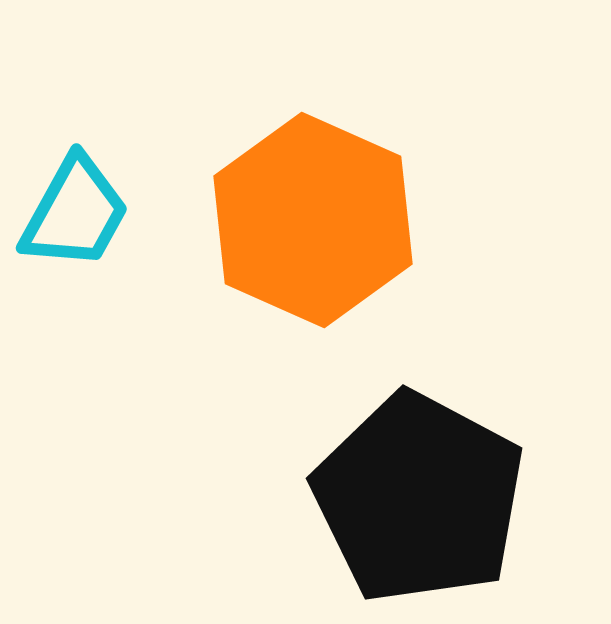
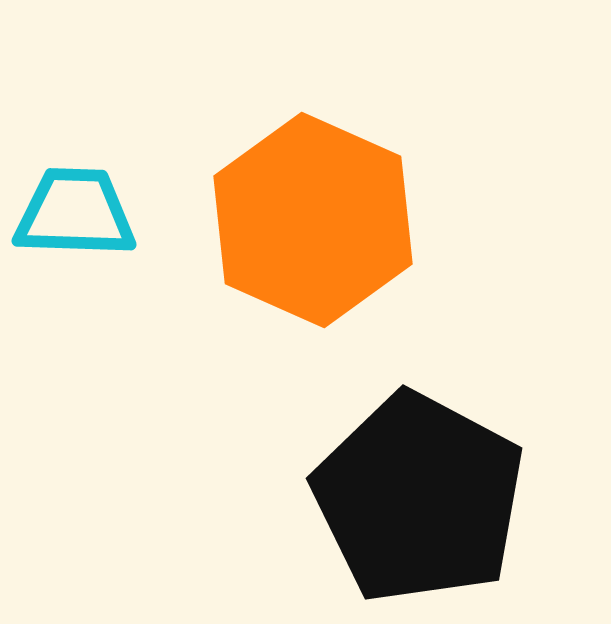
cyan trapezoid: rotated 117 degrees counterclockwise
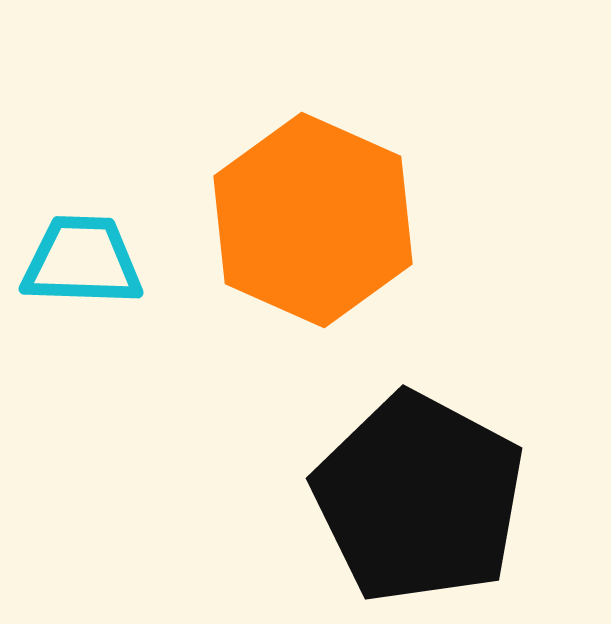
cyan trapezoid: moved 7 px right, 48 px down
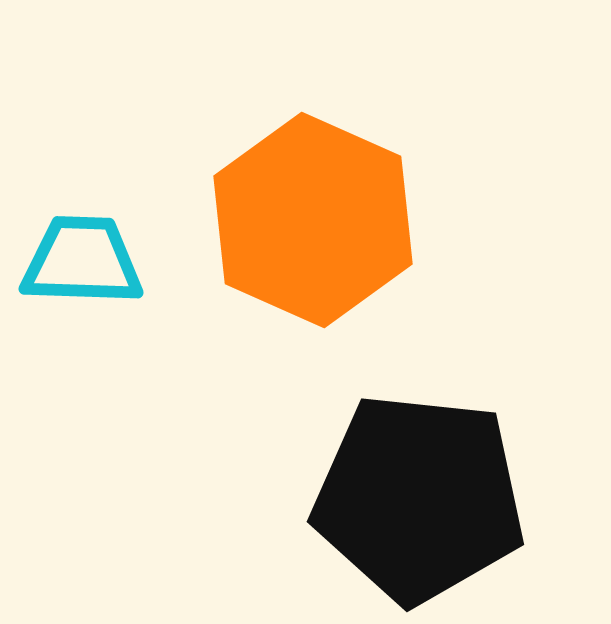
black pentagon: rotated 22 degrees counterclockwise
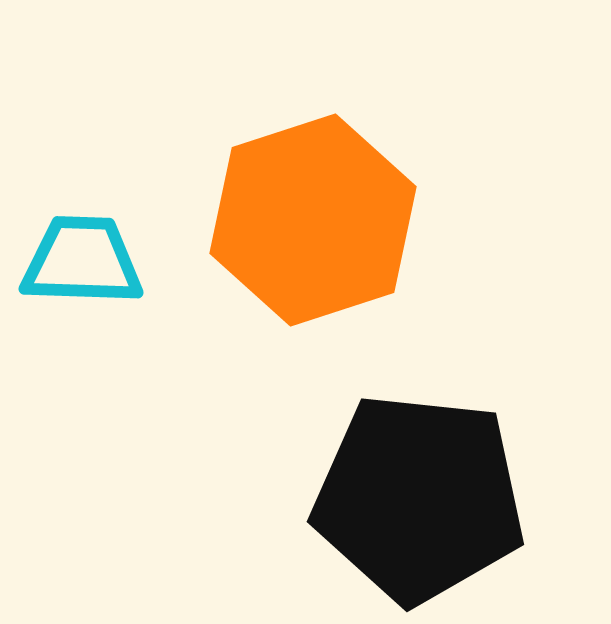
orange hexagon: rotated 18 degrees clockwise
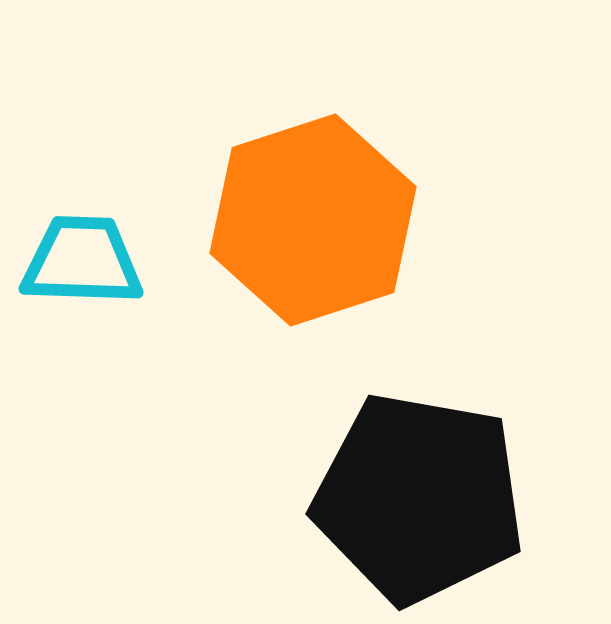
black pentagon: rotated 4 degrees clockwise
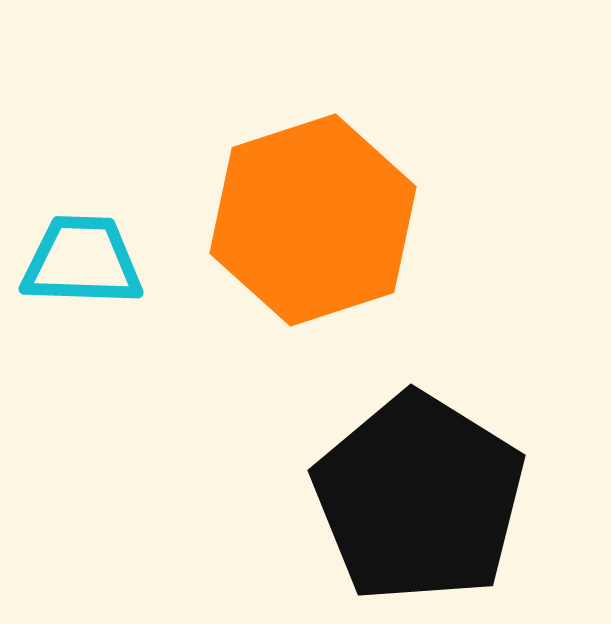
black pentagon: rotated 22 degrees clockwise
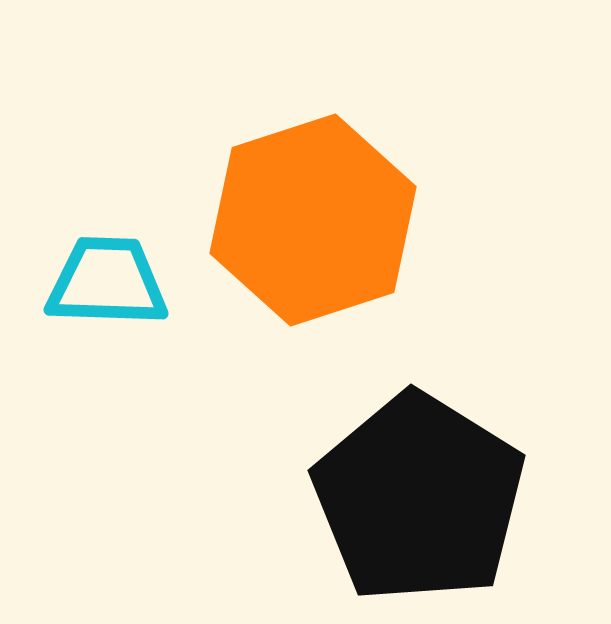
cyan trapezoid: moved 25 px right, 21 px down
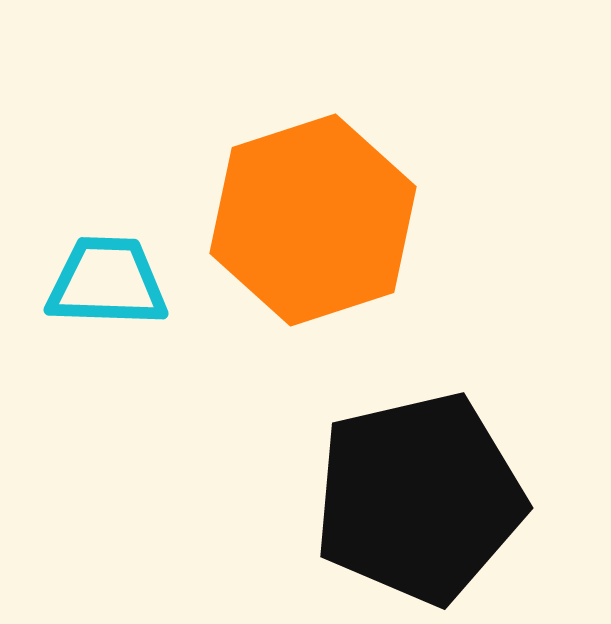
black pentagon: rotated 27 degrees clockwise
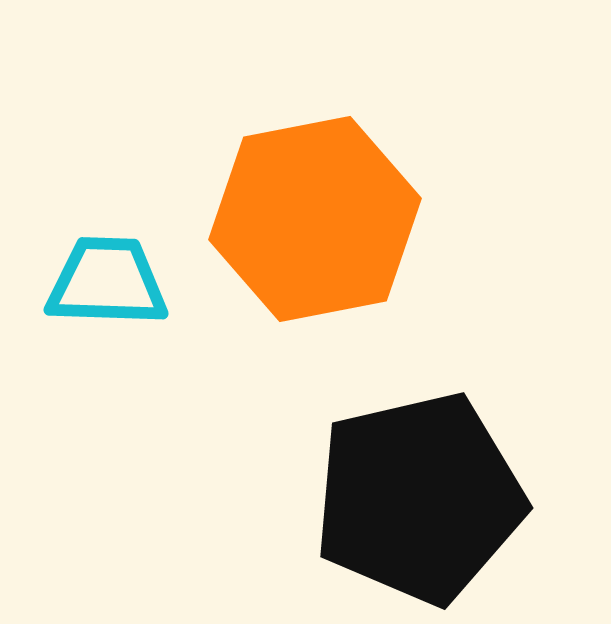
orange hexagon: moved 2 px right, 1 px up; rotated 7 degrees clockwise
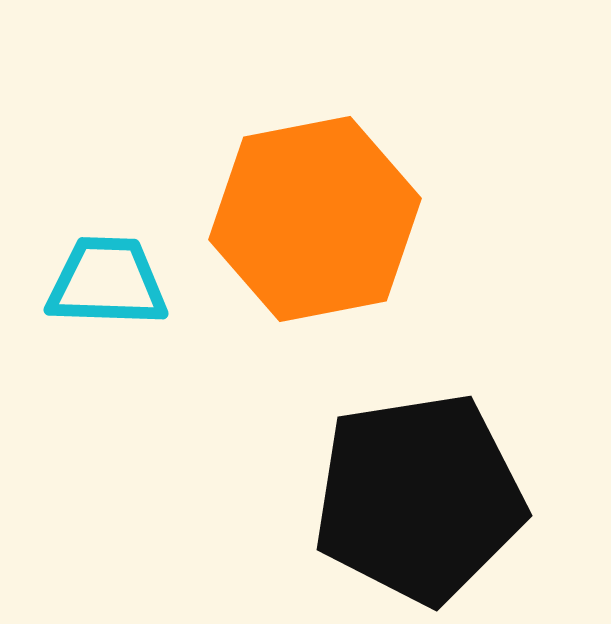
black pentagon: rotated 4 degrees clockwise
